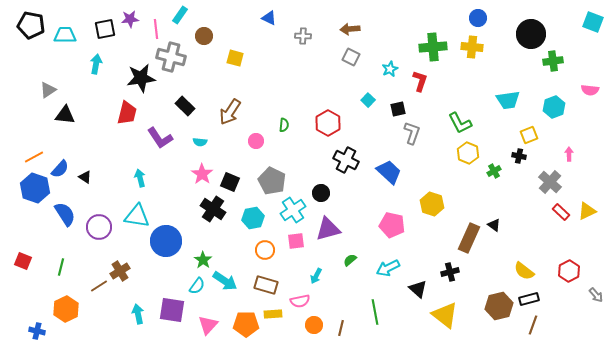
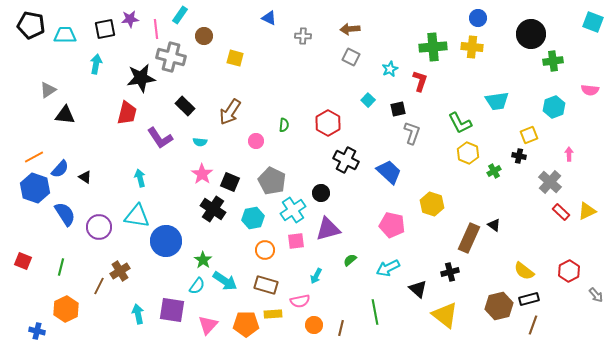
cyan trapezoid at (508, 100): moved 11 px left, 1 px down
brown line at (99, 286): rotated 30 degrees counterclockwise
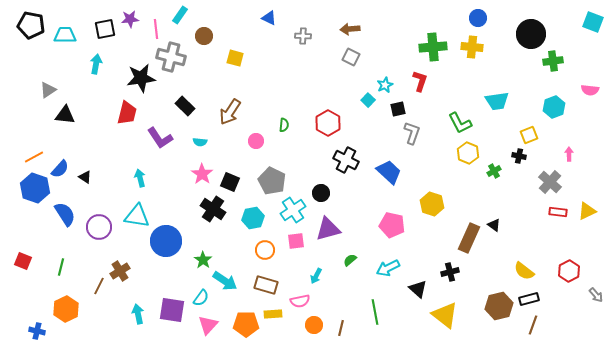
cyan star at (390, 69): moved 5 px left, 16 px down
red rectangle at (561, 212): moved 3 px left; rotated 36 degrees counterclockwise
cyan semicircle at (197, 286): moved 4 px right, 12 px down
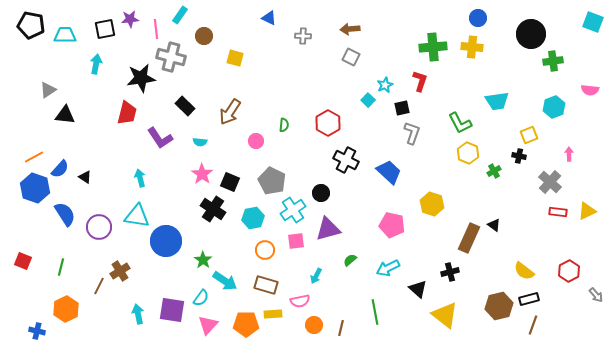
black square at (398, 109): moved 4 px right, 1 px up
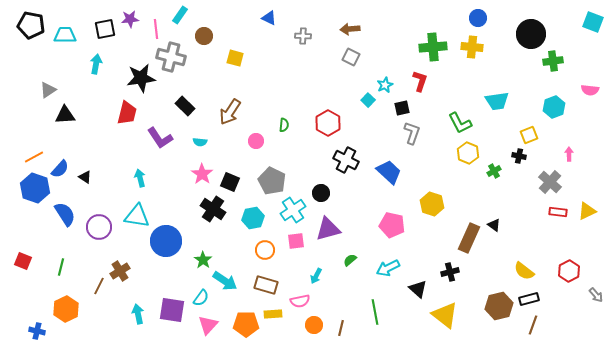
black triangle at (65, 115): rotated 10 degrees counterclockwise
